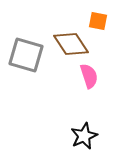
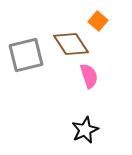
orange square: rotated 30 degrees clockwise
gray square: rotated 30 degrees counterclockwise
black star: moved 1 px right, 6 px up
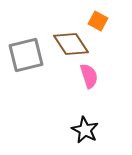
orange square: rotated 12 degrees counterclockwise
black star: rotated 20 degrees counterclockwise
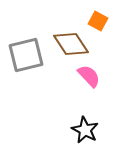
pink semicircle: rotated 25 degrees counterclockwise
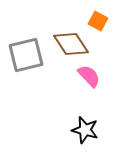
black star: rotated 12 degrees counterclockwise
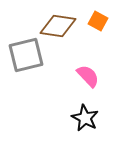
brown diamond: moved 13 px left, 18 px up; rotated 48 degrees counterclockwise
pink semicircle: moved 1 px left
black star: moved 12 px up; rotated 12 degrees clockwise
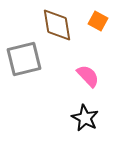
brown diamond: moved 1 px left, 1 px up; rotated 72 degrees clockwise
gray square: moved 2 px left, 4 px down
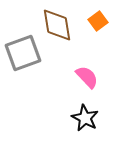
orange square: rotated 24 degrees clockwise
gray square: moved 1 px left, 6 px up; rotated 6 degrees counterclockwise
pink semicircle: moved 1 px left, 1 px down
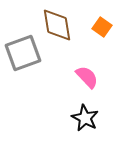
orange square: moved 4 px right, 6 px down; rotated 18 degrees counterclockwise
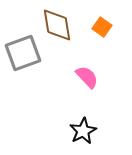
black star: moved 2 px left, 13 px down; rotated 16 degrees clockwise
